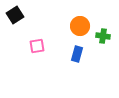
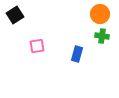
orange circle: moved 20 px right, 12 px up
green cross: moved 1 px left
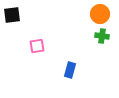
black square: moved 3 px left; rotated 24 degrees clockwise
blue rectangle: moved 7 px left, 16 px down
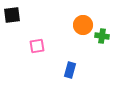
orange circle: moved 17 px left, 11 px down
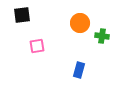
black square: moved 10 px right
orange circle: moved 3 px left, 2 px up
blue rectangle: moved 9 px right
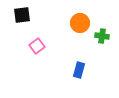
pink square: rotated 28 degrees counterclockwise
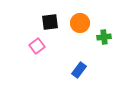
black square: moved 28 px right, 7 px down
green cross: moved 2 px right, 1 px down; rotated 16 degrees counterclockwise
blue rectangle: rotated 21 degrees clockwise
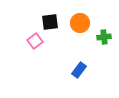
pink square: moved 2 px left, 5 px up
